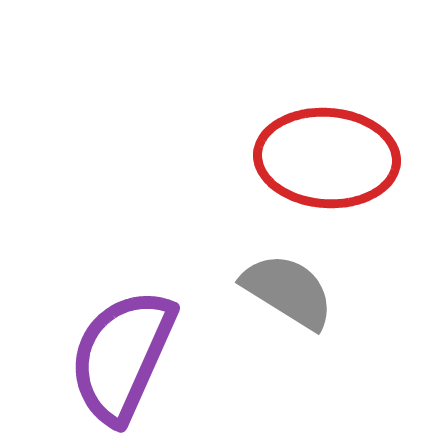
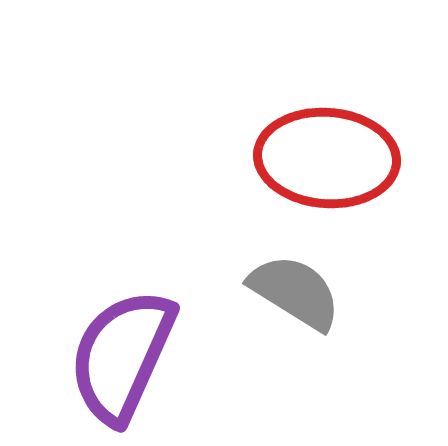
gray semicircle: moved 7 px right, 1 px down
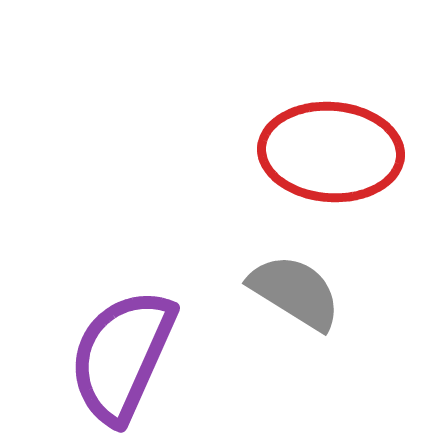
red ellipse: moved 4 px right, 6 px up
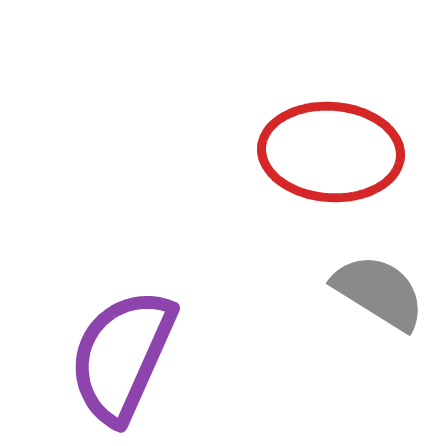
gray semicircle: moved 84 px right
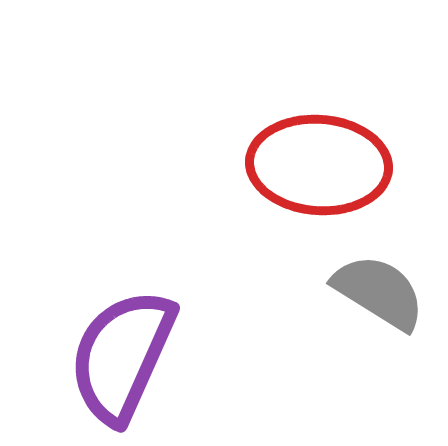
red ellipse: moved 12 px left, 13 px down
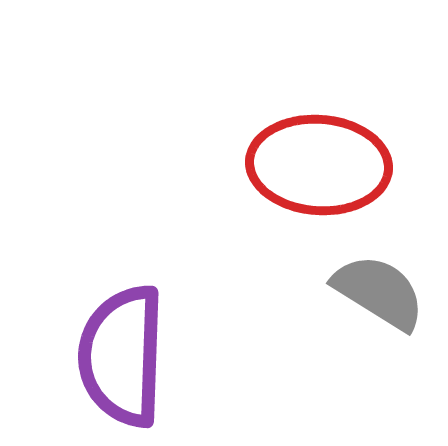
purple semicircle: rotated 22 degrees counterclockwise
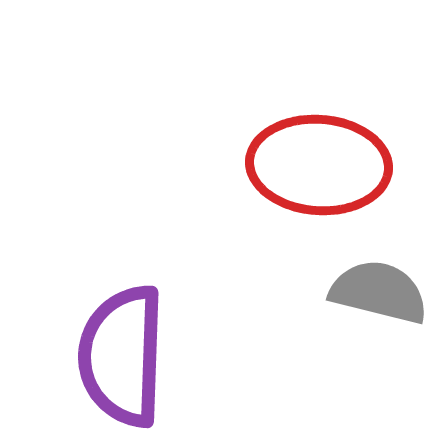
gray semicircle: rotated 18 degrees counterclockwise
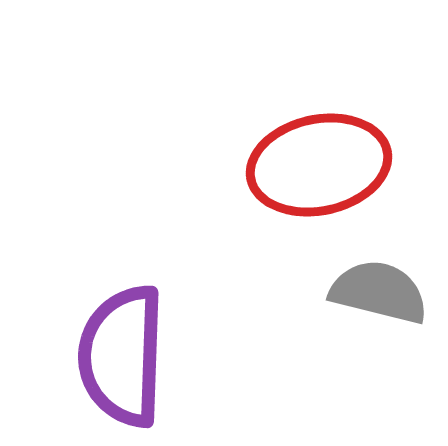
red ellipse: rotated 16 degrees counterclockwise
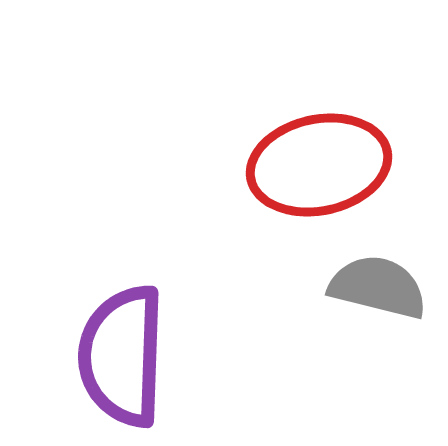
gray semicircle: moved 1 px left, 5 px up
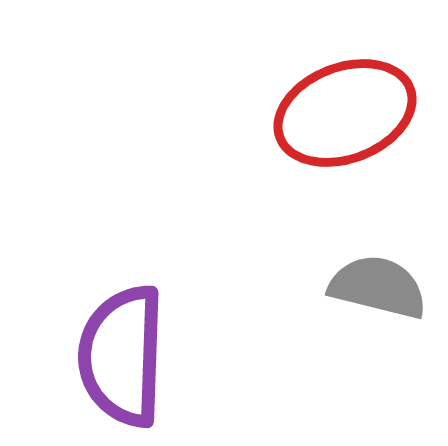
red ellipse: moved 26 px right, 52 px up; rotated 9 degrees counterclockwise
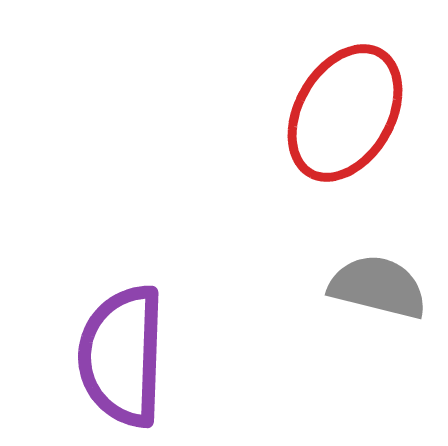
red ellipse: rotated 39 degrees counterclockwise
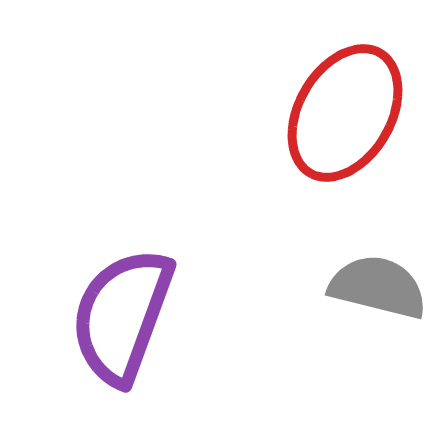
purple semicircle: moved 40 px up; rotated 18 degrees clockwise
